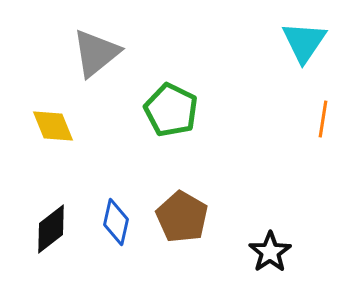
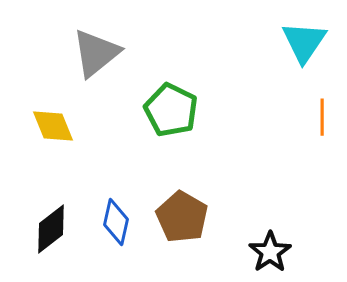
orange line: moved 1 px left, 2 px up; rotated 9 degrees counterclockwise
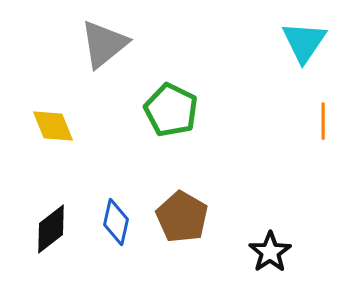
gray triangle: moved 8 px right, 9 px up
orange line: moved 1 px right, 4 px down
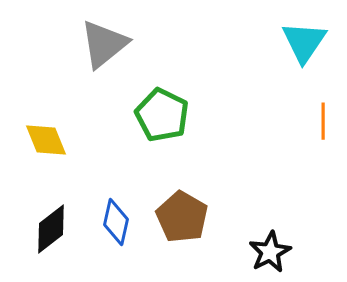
green pentagon: moved 9 px left, 5 px down
yellow diamond: moved 7 px left, 14 px down
black star: rotated 6 degrees clockwise
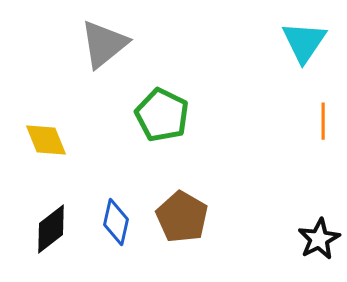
black star: moved 49 px right, 13 px up
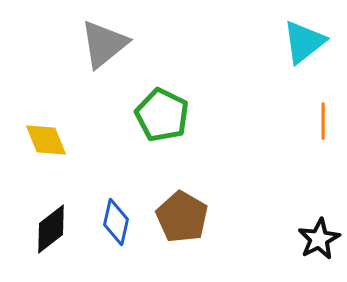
cyan triangle: rotated 18 degrees clockwise
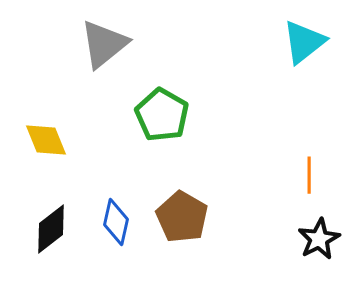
green pentagon: rotated 4 degrees clockwise
orange line: moved 14 px left, 54 px down
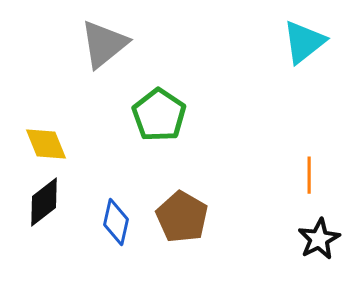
green pentagon: moved 3 px left; rotated 4 degrees clockwise
yellow diamond: moved 4 px down
black diamond: moved 7 px left, 27 px up
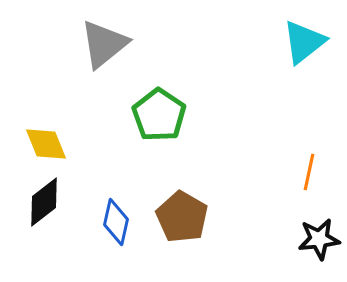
orange line: moved 3 px up; rotated 12 degrees clockwise
black star: rotated 21 degrees clockwise
